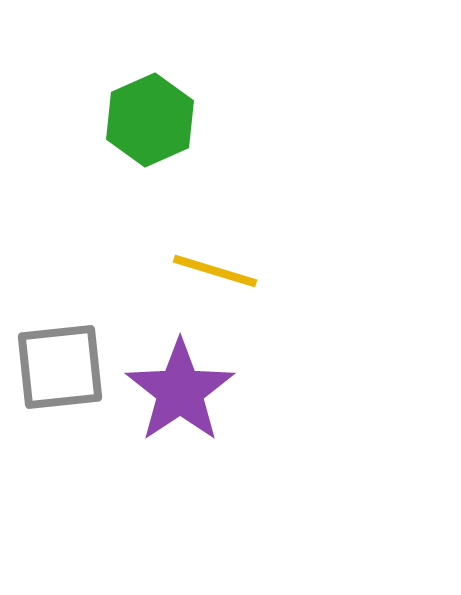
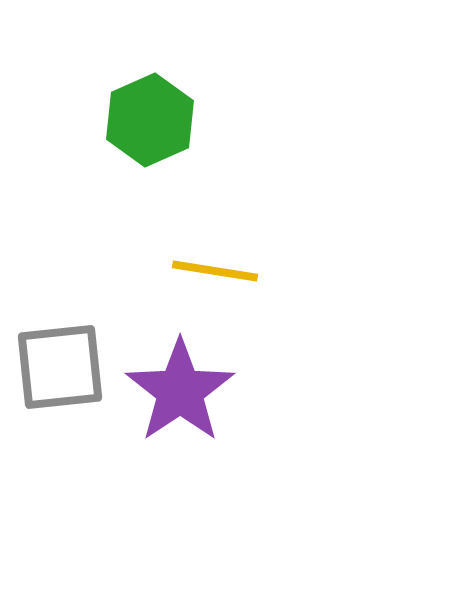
yellow line: rotated 8 degrees counterclockwise
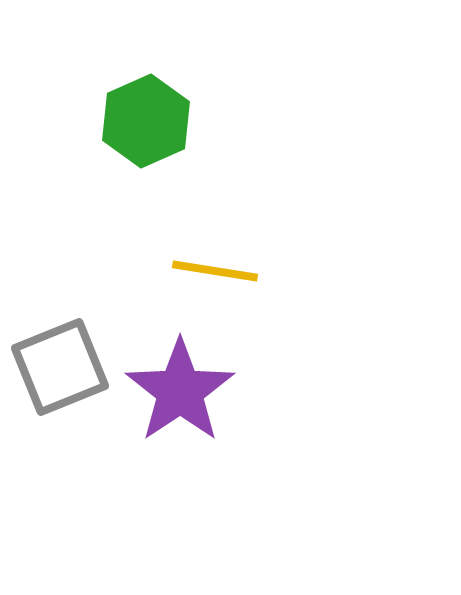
green hexagon: moved 4 px left, 1 px down
gray square: rotated 16 degrees counterclockwise
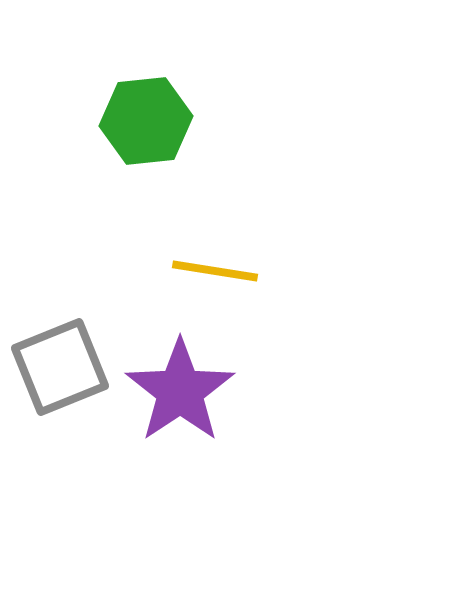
green hexagon: rotated 18 degrees clockwise
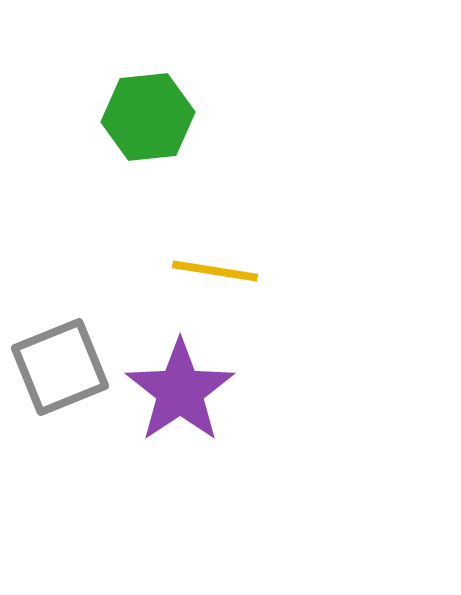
green hexagon: moved 2 px right, 4 px up
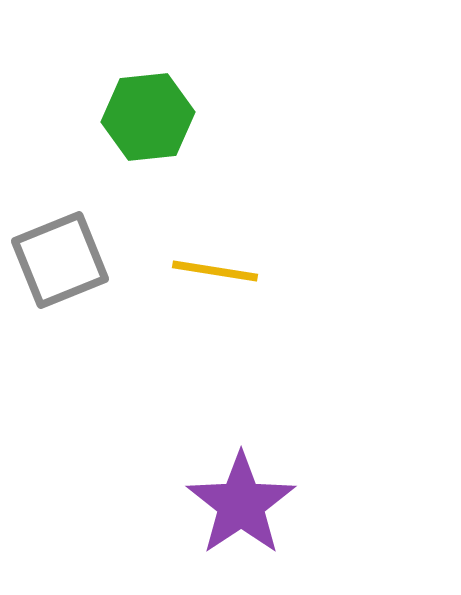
gray square: moved 107 px up
purple star: moved 61 px right, 113 px down
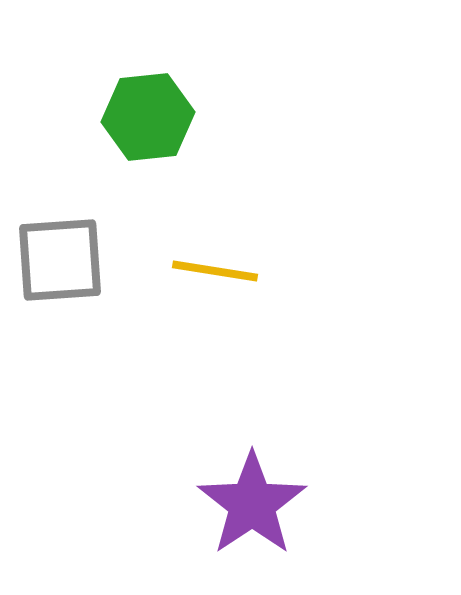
gray square: rotated 18 degrees clockwise
purple star: moved 11 px right
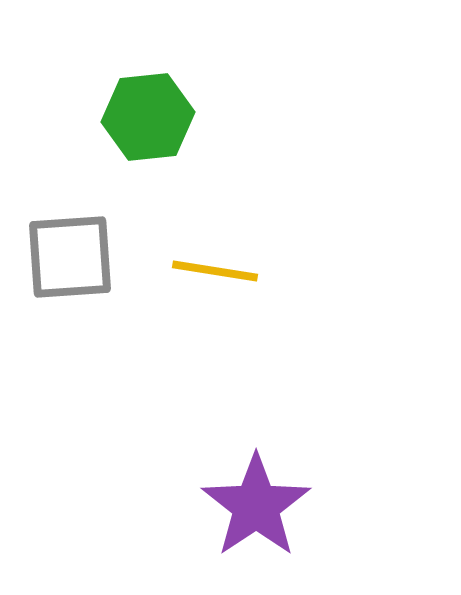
gray square: moved 10 px right, 3 px up
purple star: moved 4 px right, 2 px down
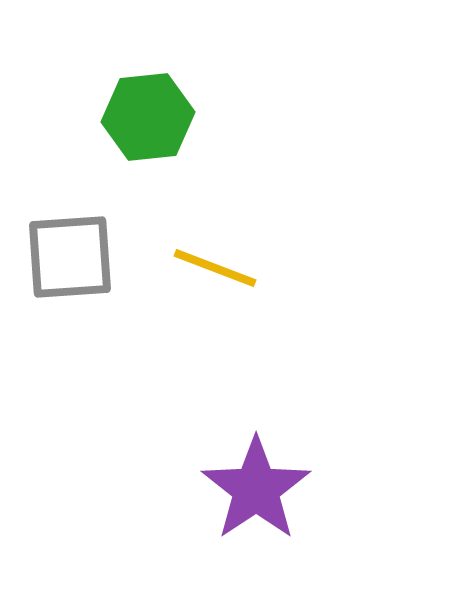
yellow line: moved 3 px up; rotated 12 degrees clockwise
purple star: moved 17 px up
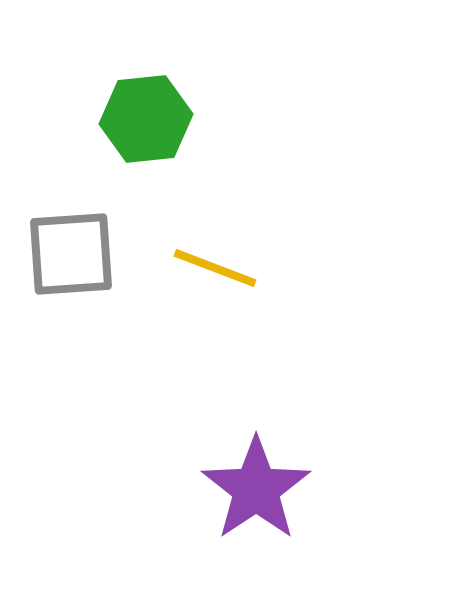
green hexagon: moved 2 px left, 2 px down
gray square: moved 1 px right, 3 px up
